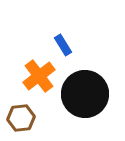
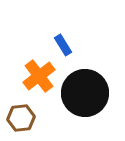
black circle: moved 1 px up
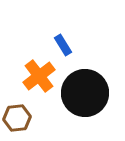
brown hexagon: moved 4 px left
